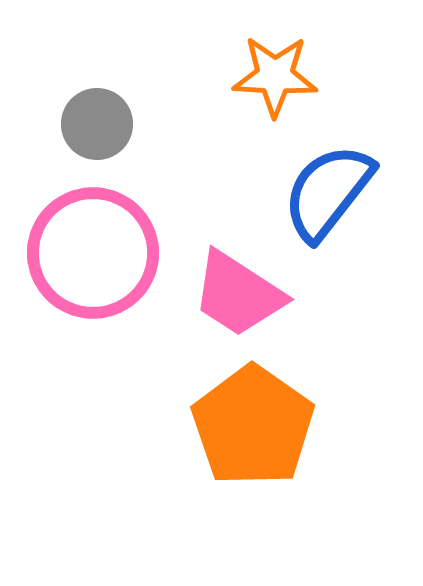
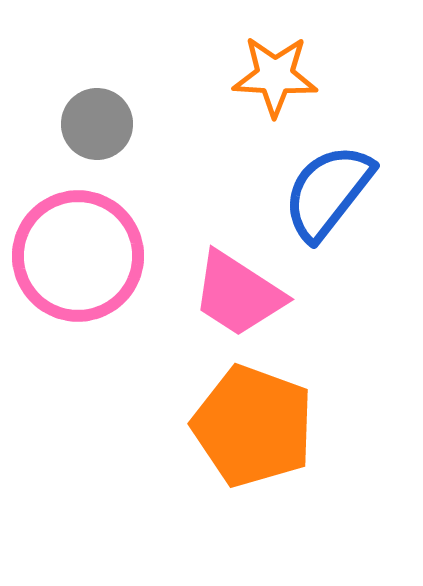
pink circle: moved 15 px left, 3 px down
orange pentagon: rotated 15 degrees counterclockwise
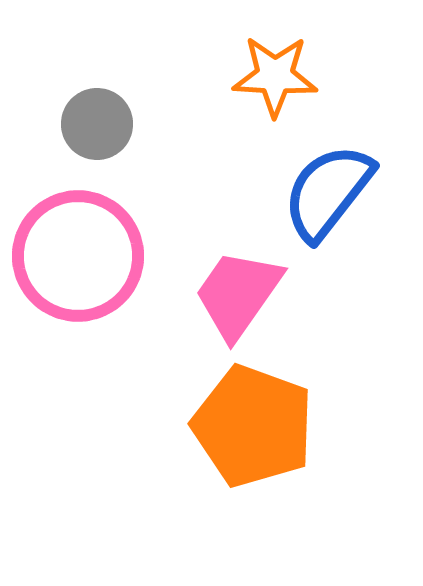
pink trapezoid: rotated 92 degrees clockwise
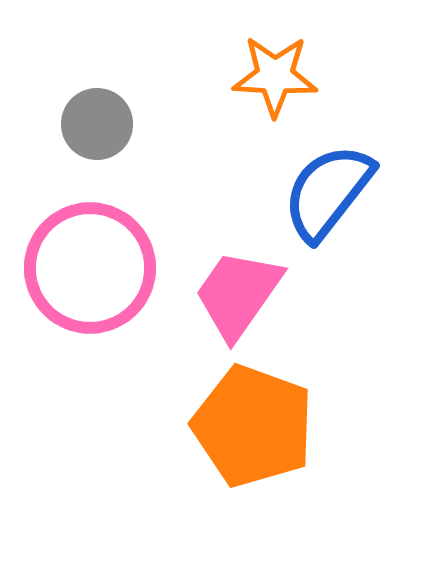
pink circle: moved 12 px right, 12 px down
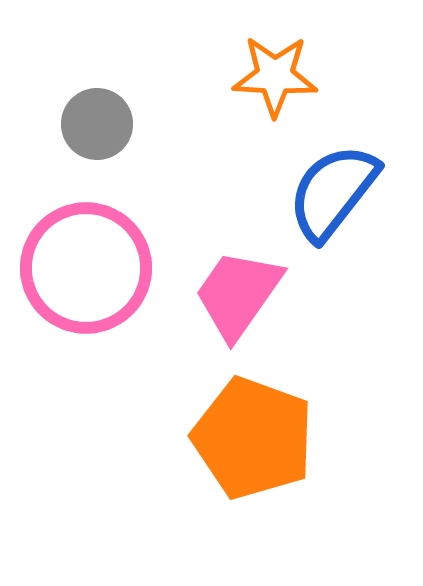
blue semicircle: moved 5 px right
pink circle: moved 4 px left
orange pentagon: moved 12 px down
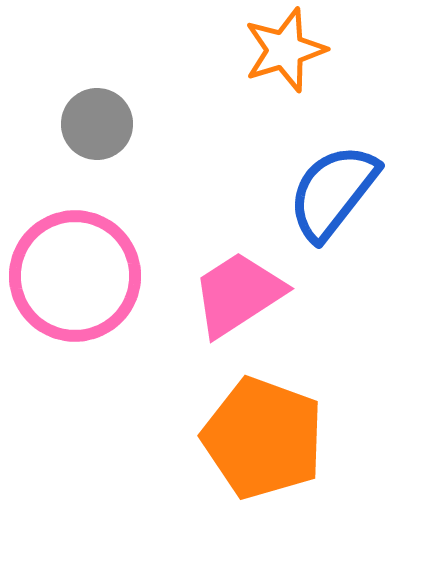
orange star: moved 10 px right, 26 px up; rotated 20 degrees counterclockwise
pink circle: moved 11 px left, 8 px down
pink trapezoid: rotated 22 degrees clockwise
orange pentagon: moved 10 px right
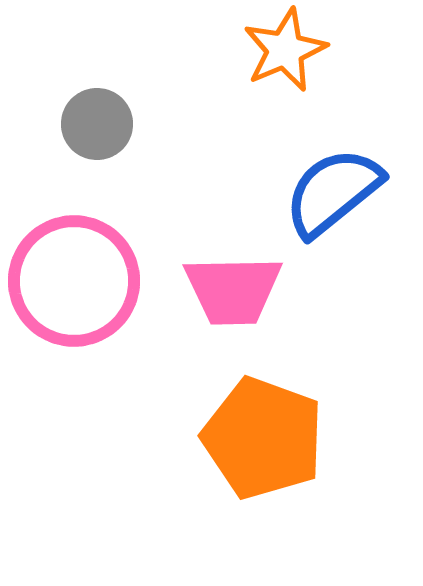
orange star: rotated 6 degrees counterclockwise
blue semicircle: rotated 13 degrees clockwise
pink circle: moved 1 px left, 5 px down
pink trapezoid: moved 5 px left, 4 px up; rotated 148 degrees counterclockwise
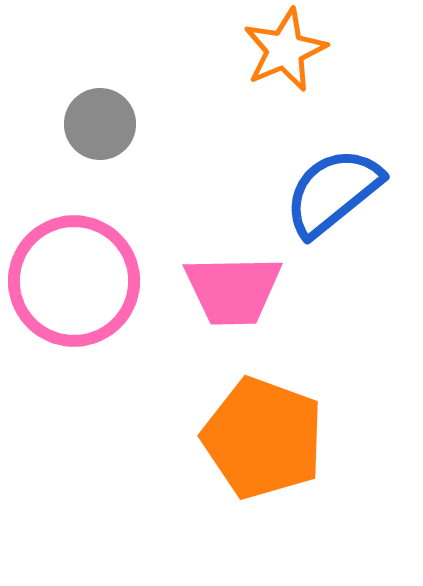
gray circle: moved 3 px right
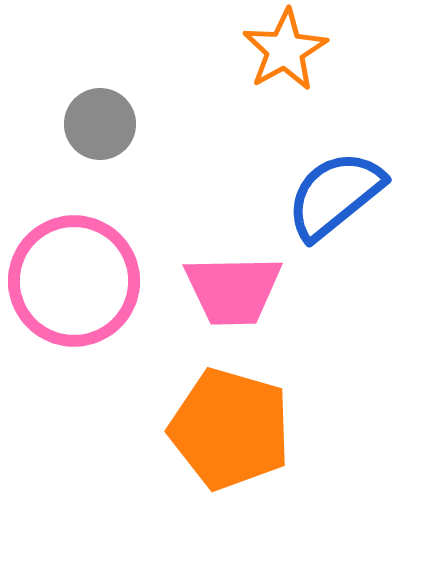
orange star: rotated 6 degrees counterclockwise
blue semicircle: moved 2 px right, 3 px down
orange pentagon: moved 33 px left, 9 px up; rotated 4 degrees counterclockwise
